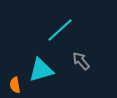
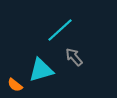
gray arrow: moved 7 px left, 4 px up
orange semicircle: rotated 42 degrees counterclockwise
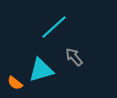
cyan line: moved 6 px left, 3 px up
orange semicircle: moved 2 px up
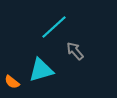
gray arrow: moved 1 px right, 6 px up
orange semicircle: moved 3 px left, 1 px up
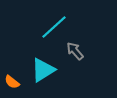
cyan triangle: moved 2 px right; rotated 16 degrees counterclockwise
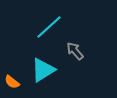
cyan line: moved 5 px left
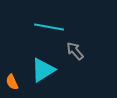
cyan line: rotated 52 degrees clockwise
orange semicircle: rotated 28 degrees clockwise
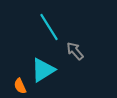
cyan line: rotated 48 degrees clockwise
orange semicircle: moved 8 px right, 4 px down
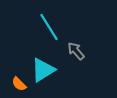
gray arrow: moved 1 px right
orange semicircle: moved 1 px left, 2 px up; rotated 21 degrees counterclockwise
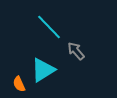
cyan line: rotated 12 degrees counterclockwise
orange semicircle: rotated 21 degrees clockwise
